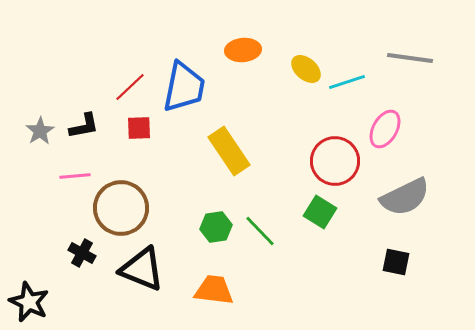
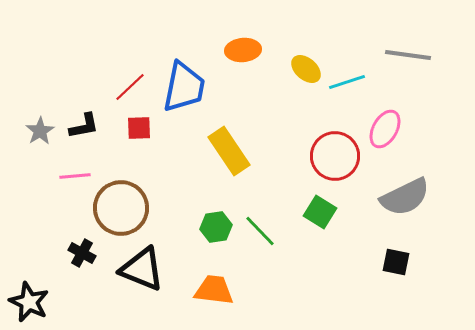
gray line: moved 2 px left, 3 px up
red circle: moved 5 px up
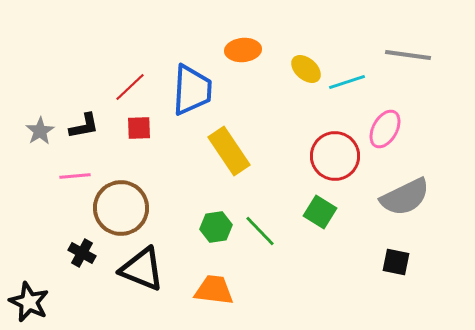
blue trapezoid: moved 8 px right, 3 px down; rotated 8 degrees counterclockwise
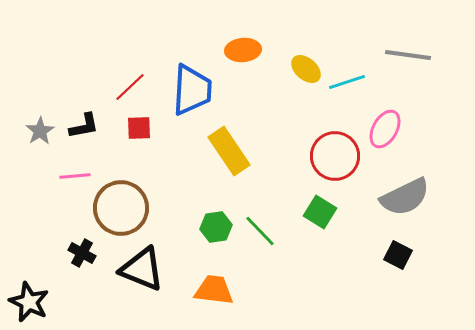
black square: moved 2 px right, 7 px up; rotated 16 degrees clockwise
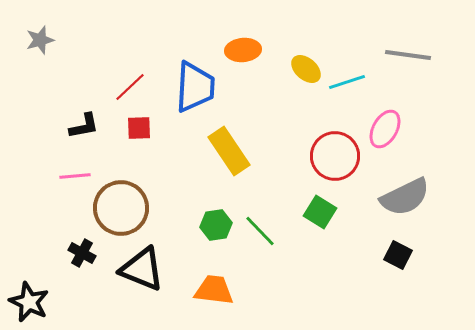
blue trapezoid: moved 3 px right, 3 px up
gray star: moved 91 px up; rotated 16 degrees clockwise
green hexagon: moved 2 px up
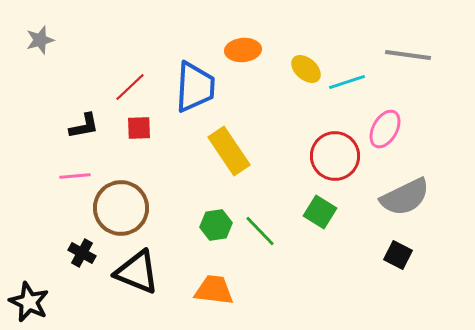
black triangle: moved 5 px left, 3 px down
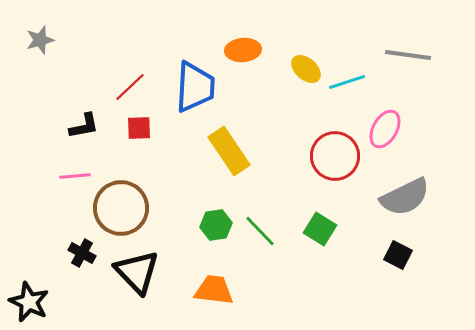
green square: moved 17 px down
black triangle: rotated 24 degrees clockwise
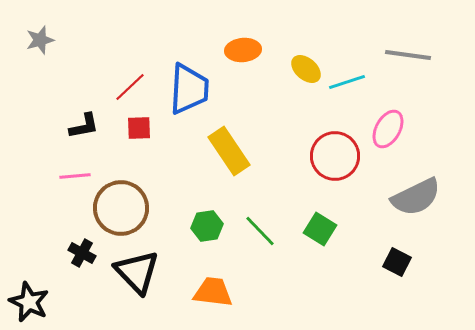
blue trapezoid: moved 6 px left, 2 px down
pink ellipse: moved 3 px right
gray semicircle: moved 11 px right
green hexagon: moved 9 px left, 1 px down
black square: moved 1 px left, 7 px down
orange trapezoid: moved 1 px left, 2 px down
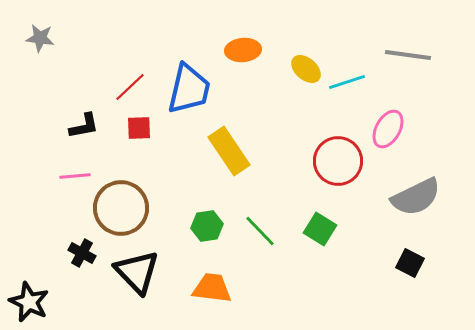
gray star: moved 2 px up; rotated 24 degrees clockwise
blue trapezoid: rotated 10 degrees clockwise
red circle: moved 3 px right, 5 px down
black square: moved 13 px right, 1 px down
orange trapezoid: moved 1 px left, 4 px up
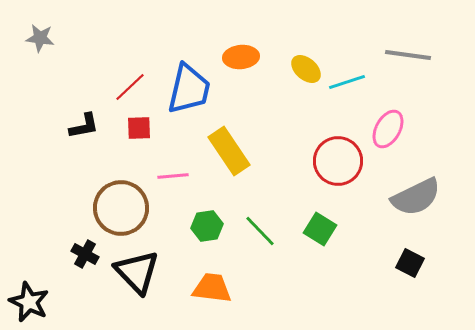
orange ellipse: moved 2 px left, 7 px down
pink line: moved 98 px right
black cross: moved 3 px right, 1 px down
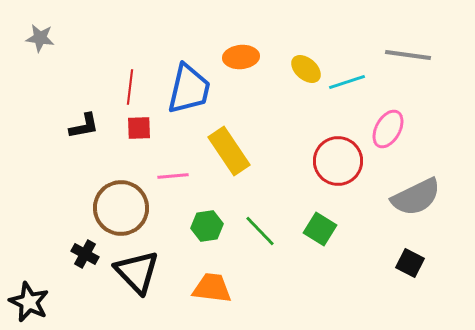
red line: rotated 40 degrees counterclockwise
